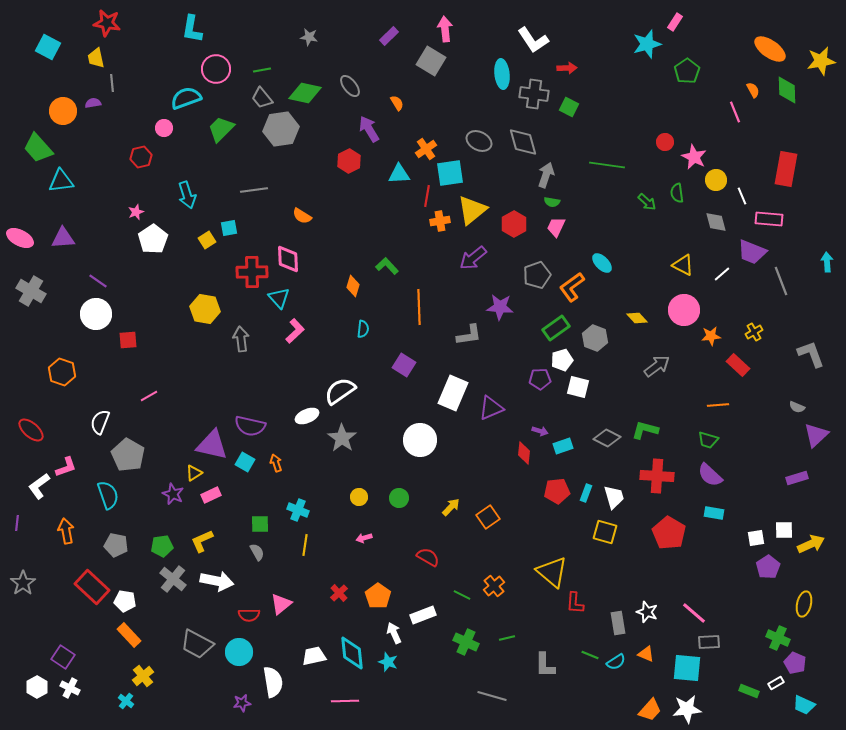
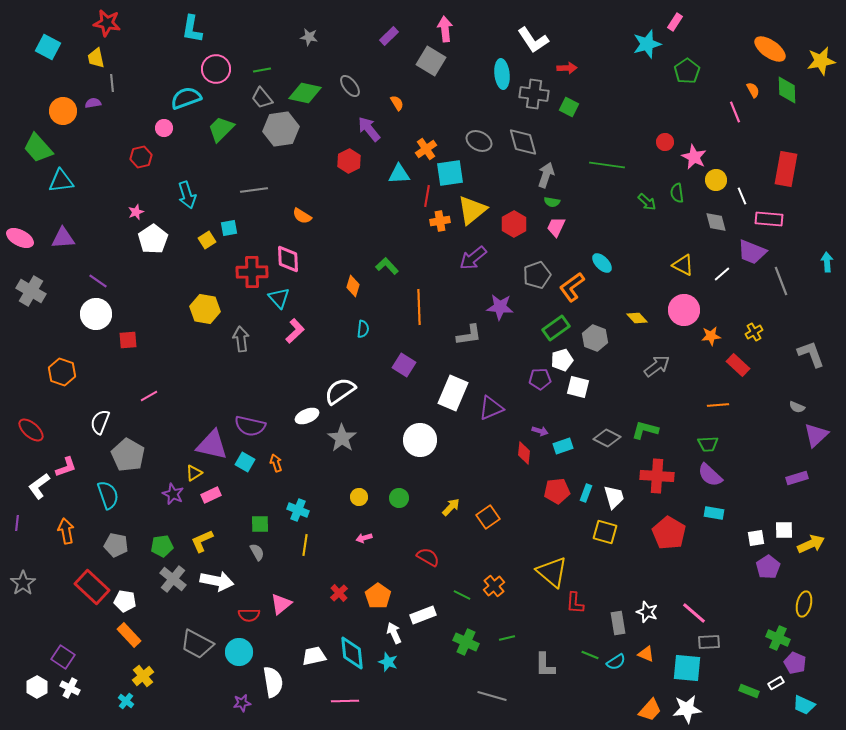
purple arrow at (369, 129): rotated 8 degrees counterclockwise
green trapezoid at (708, 440): moved 4 px down; rotated 20 degrees counterclockwise
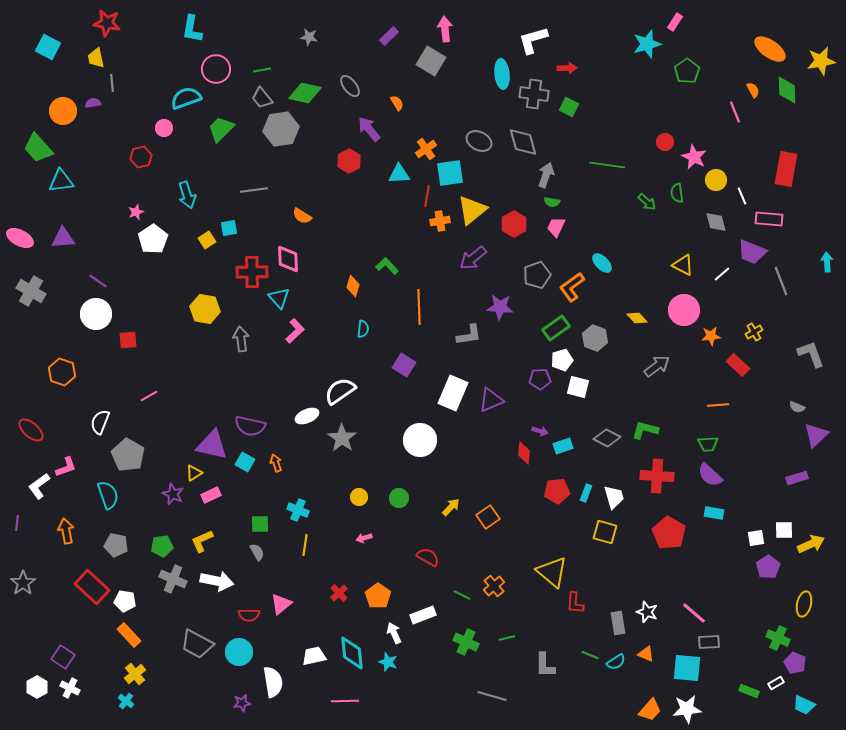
white L-shape at (533, 40): rotated 108 degrees clockwise
purple triangle at (491, 408): moved 8 px up
gray cross at (173, 579): rotated 16 degrees counterclockwise
yellow cross at (143, 676): moved 8 px left, 2 px up
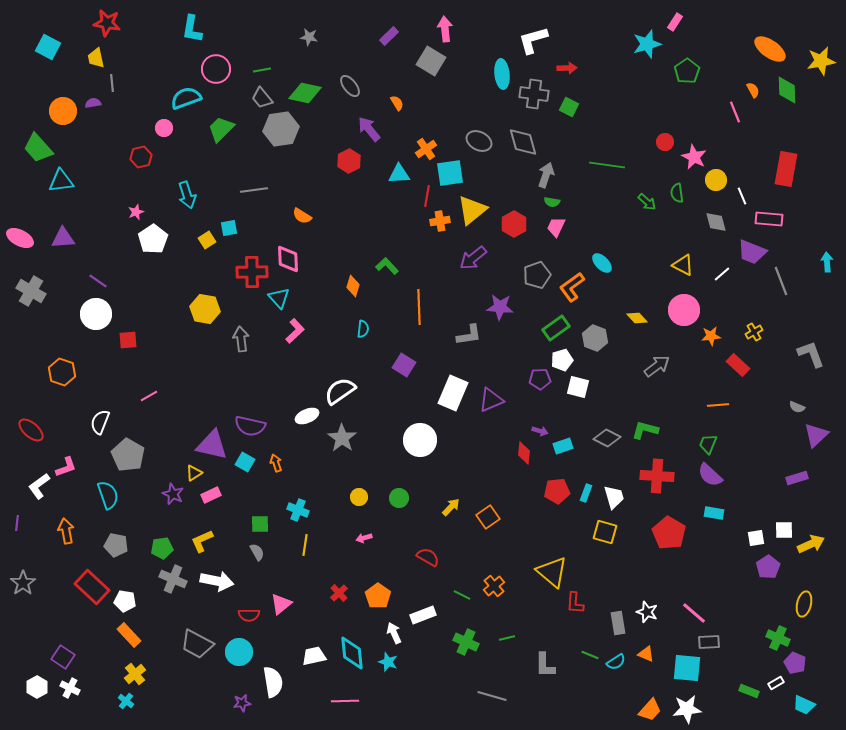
green trapezoid at (708, 444): rotated 115 degrees clockwise
green pentagon at (162, 546): moved 2 px down
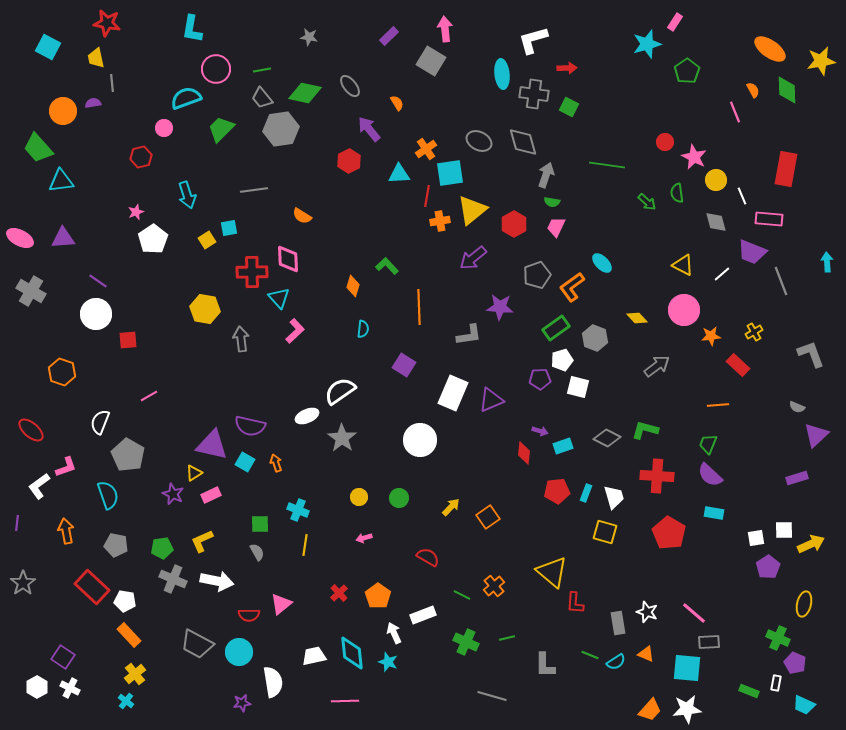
white rectangle at (776, 683): rotated 49 degrees counterclockwise
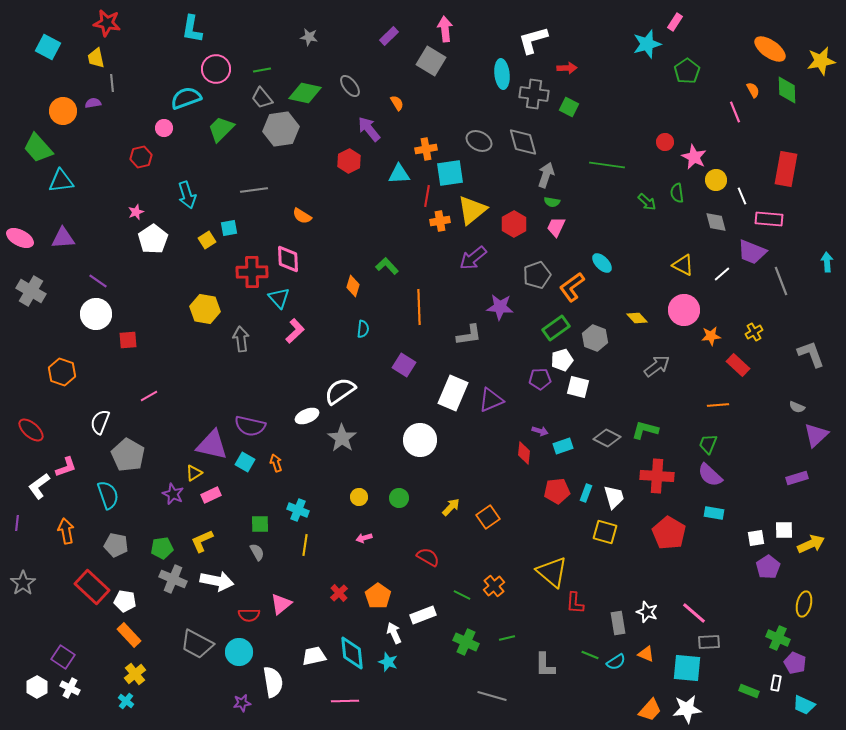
orange cross at (426, 149): rotated 25 degrees clockwise
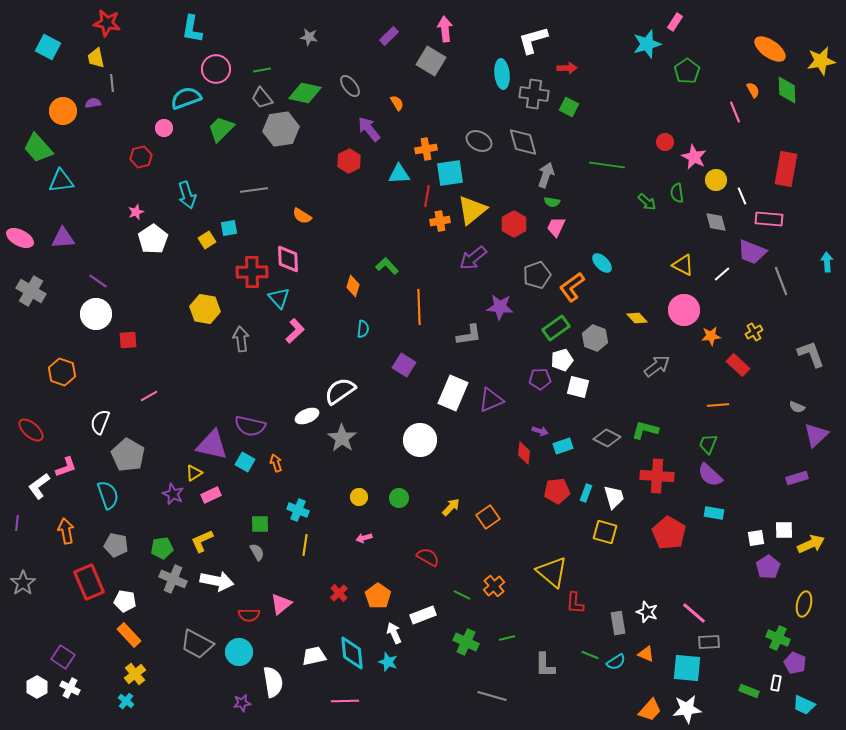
red rectangle at (92, 587): moved 3 px left, 5 px up; rotated 24 degrees clockwise
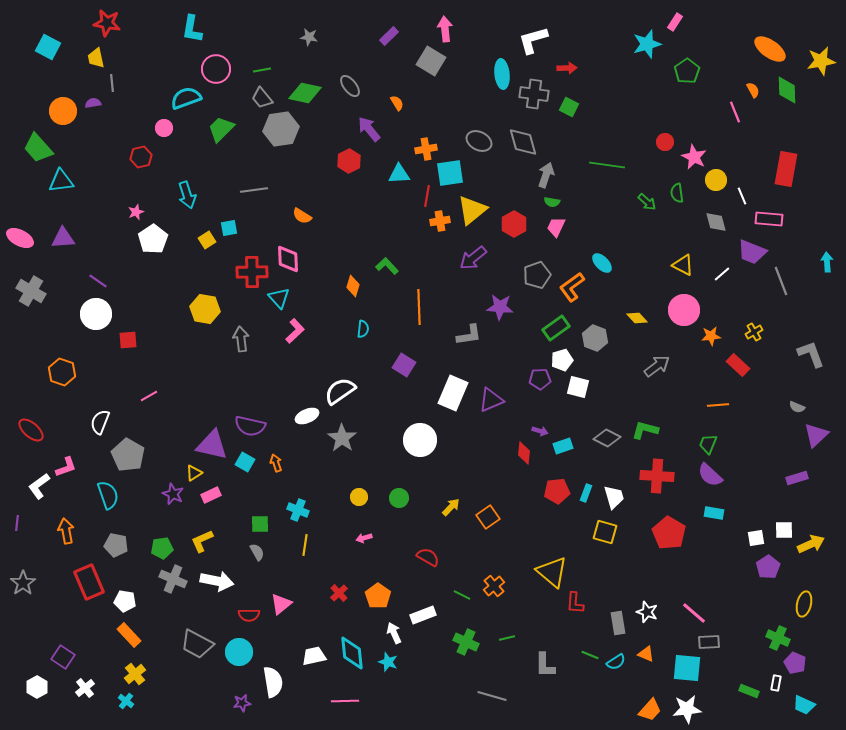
white cross at (70, 688): moved 15 px right; rotated 24 degrees clockwise
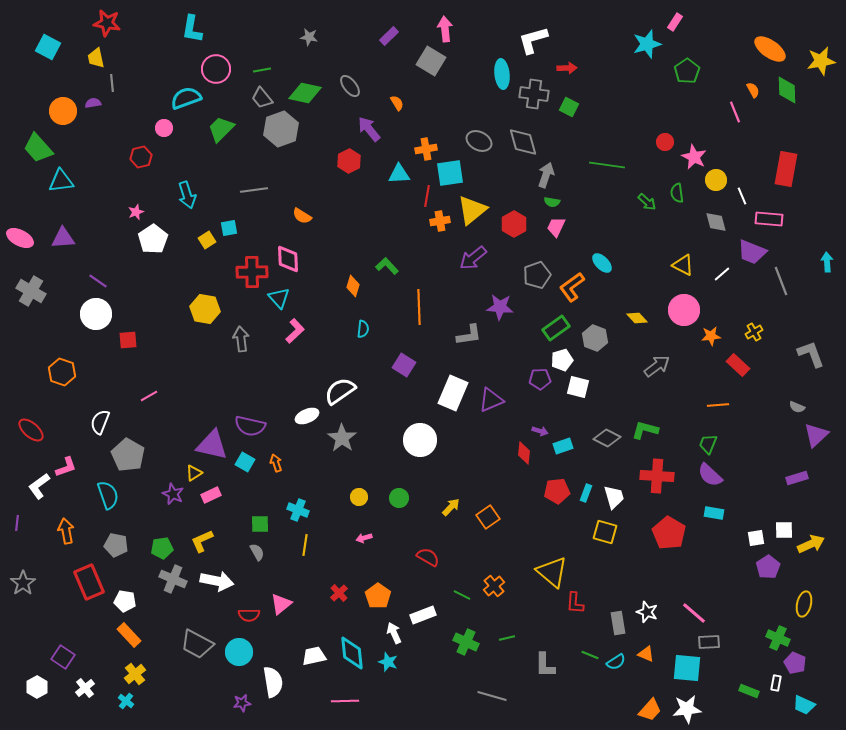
gray hexagon at (281, 129): rotated 12 degrees counterclockwise
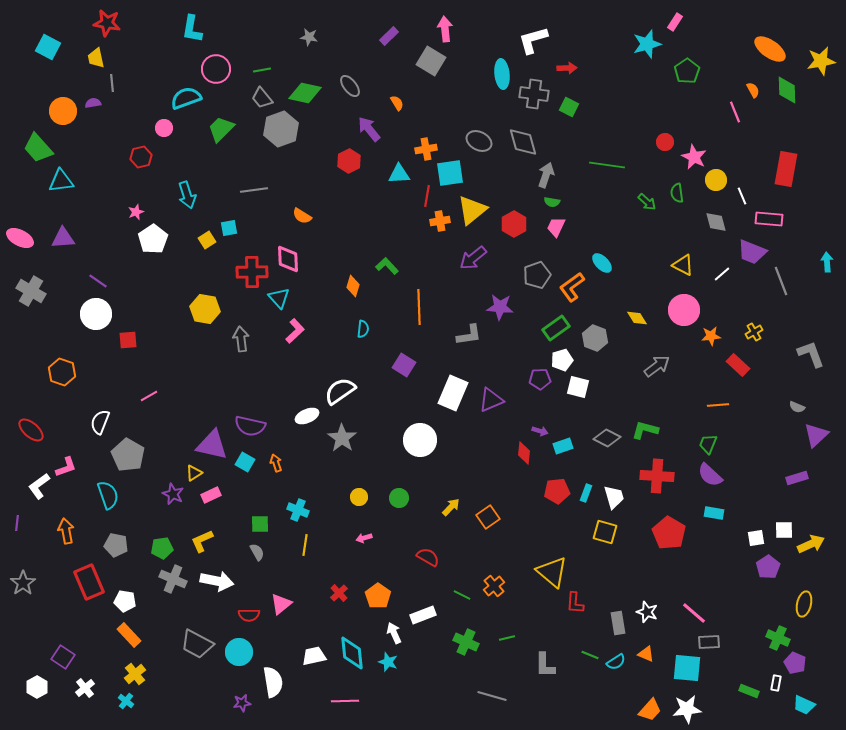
yellow diamond at (637, 318): rotated 10 degrees clockwise
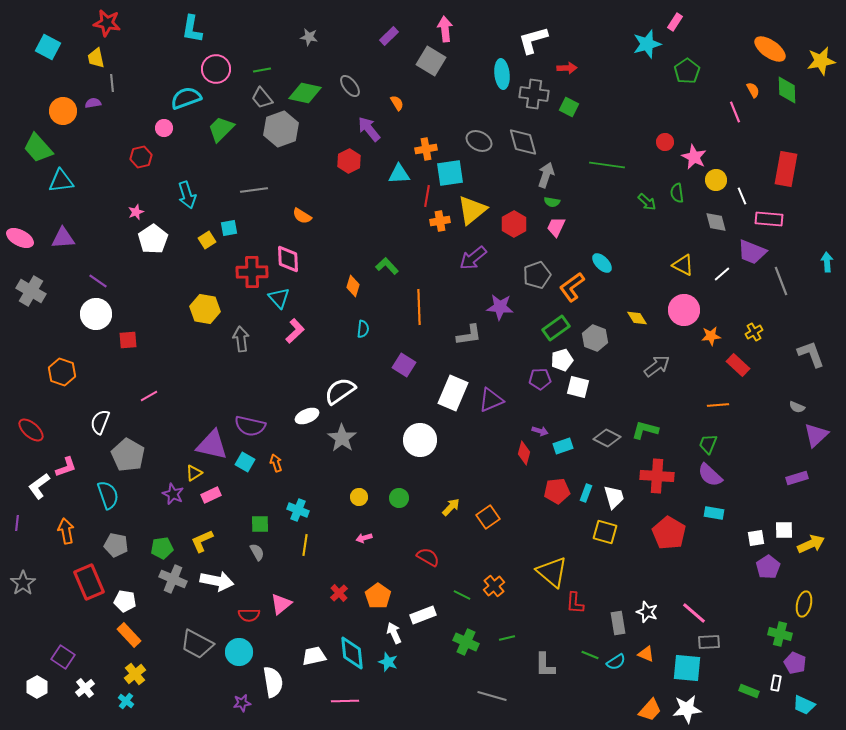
red diamond at (524, 453): rotated 10 degrees clockwise
green cross at (778, 638): moved 2 px right, 4 px up; rotated 10 degrees counterclockwise
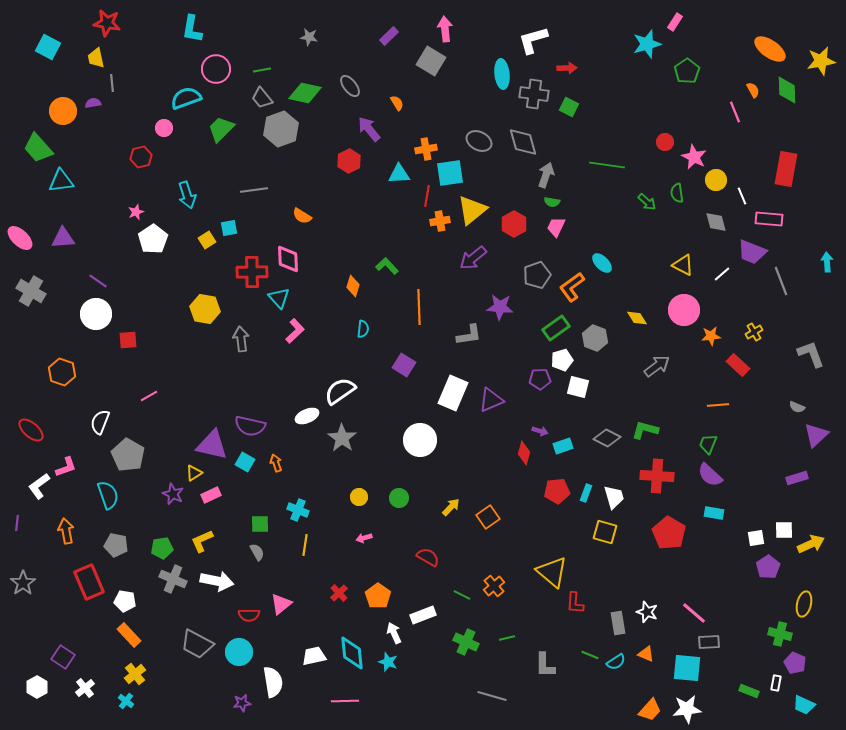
pink ellipse at (20, 238): rotated 16 degrees clockwise
